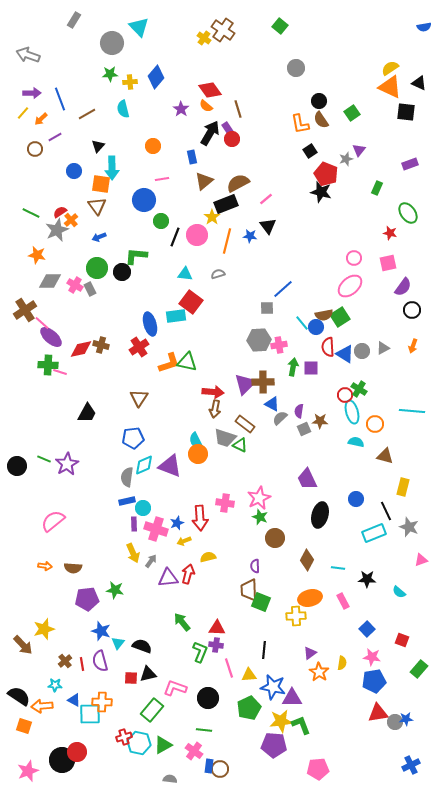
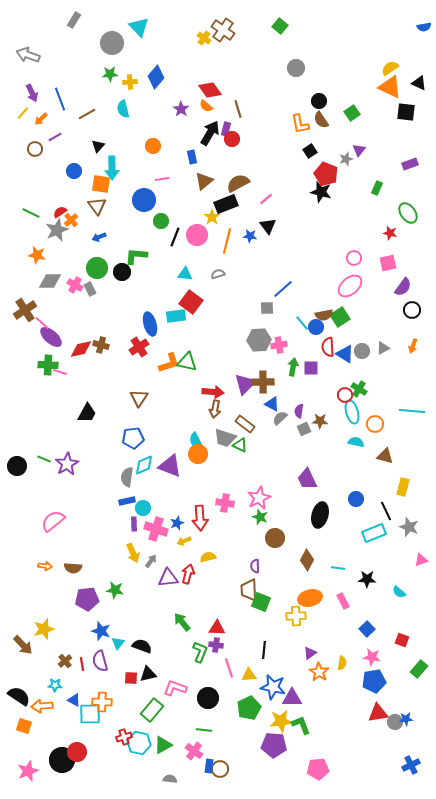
purple arrow at (32, 93): rotated 66 degrees clockwise
purple rectangle at (228, 129): moved 2 px left; rotated 48 degrees clockwise
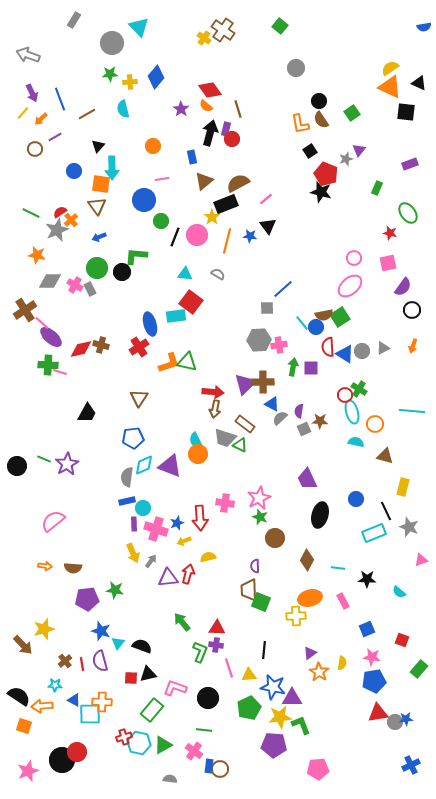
black arrow at (210, 133): rotated 15 degrees counterclockwise
gray semicircle at (218, 274): rotated 48 degrees clockwise
blue square at (367, 629): rotated 21 degrees clockwise
yellow star at (281, 721): moved 1 px left, 4 px up
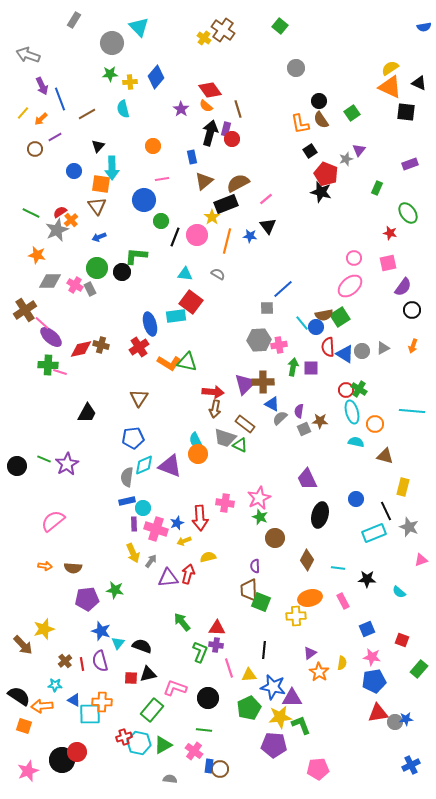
purple arrow at (32, 93): moved 10 px right, 7 px up
orange L-shape at (169, 363): rotated 50 degrees clockwise
red circle at (345, 395): moved 1 px right, 5 px up
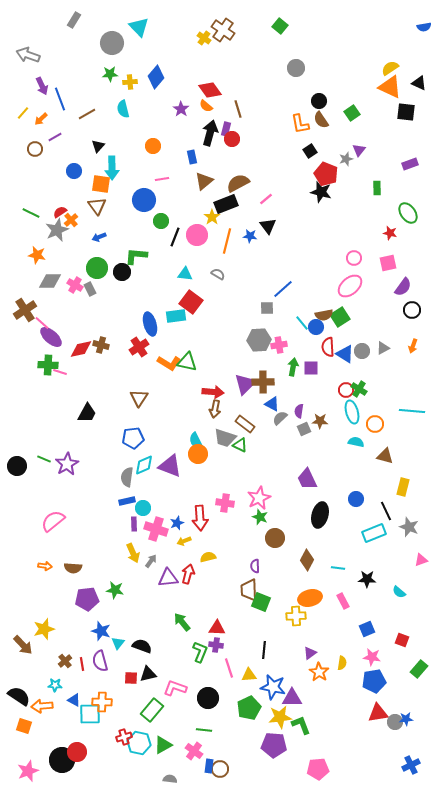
green rectangle at (377, 188): rotated 24 degrees counterclockwise
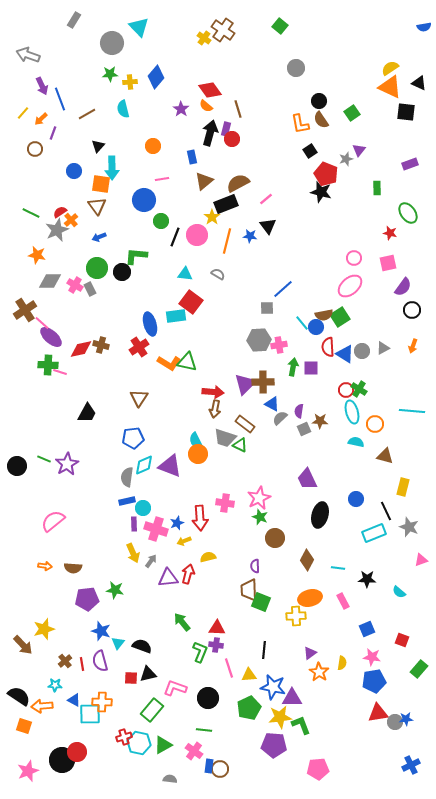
purple line at (55, 137): moved 2 px left, 4 px up; rotated 40 degrees counterclockwise
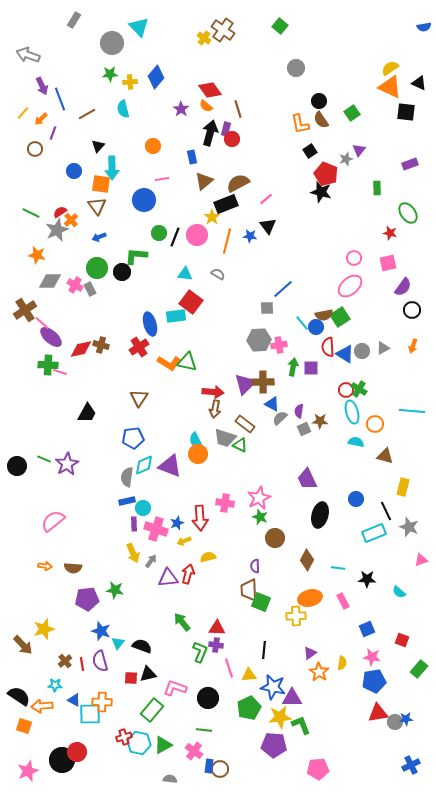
green circle at (161, 221): moved 2 px left, 12 px down
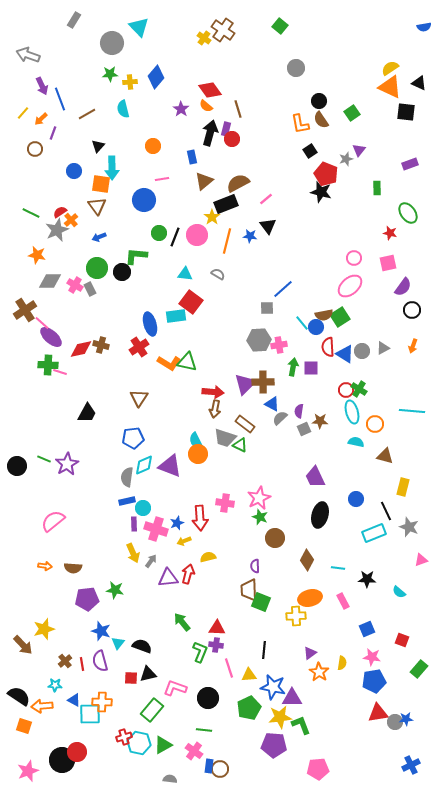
purple trapezoid at (307, 479): moved 8 px right, 2 px up
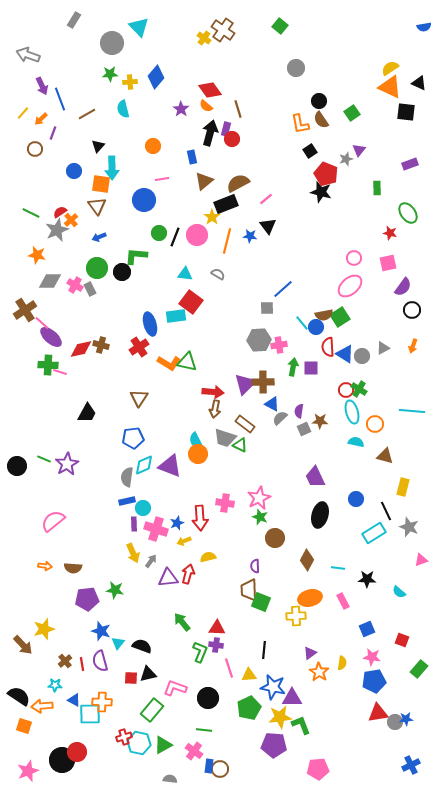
gray circle at (362, 351): moved 5 px down
cyan rectangle at (374, 533): rotated 10 degrees counterclockwise
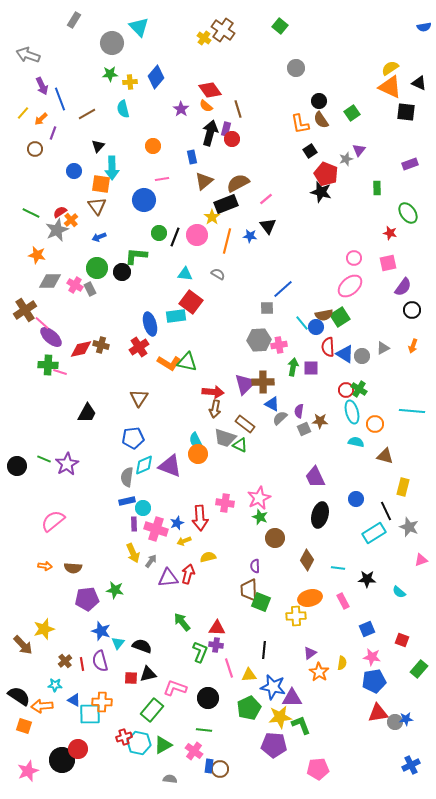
red circle at (77, 752): moved 1 px right, 3 px up
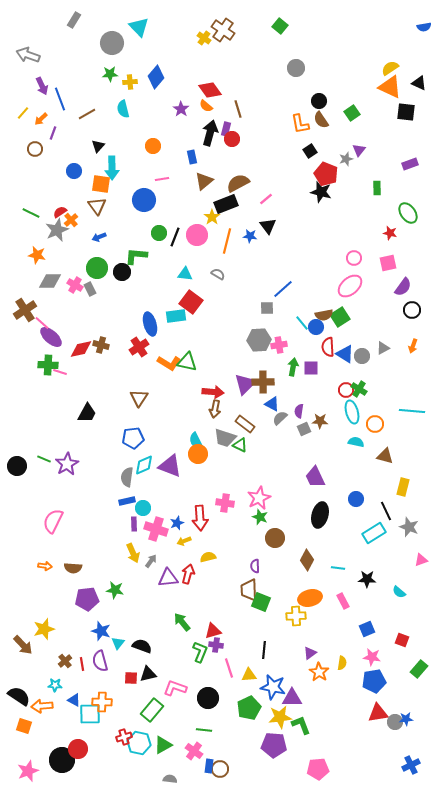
pink semicircle at (53, 521): rotated 25 degrees counterclockwise
red triangle at (217, 628): moved 4 px left, 3 px down; rotated 18 degrees counterclockwise
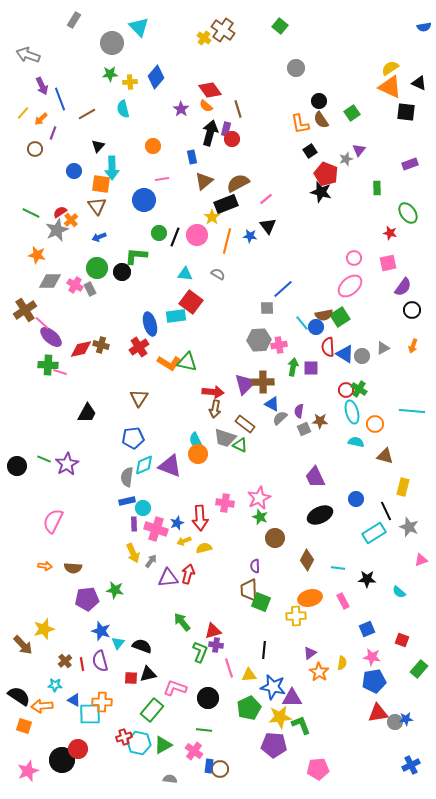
black ellipse at (320, 515): rotated 50 degrees clockwise
yellow semicircle at (208, 557): moved 4 px left, 9 px up
